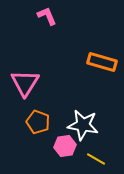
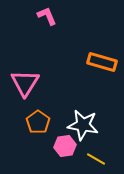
orange pentagon: rotated 15 degrees clockwise
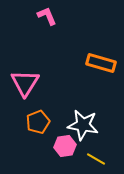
orange rectangle: moved 1 px left, 1 px down
orange pentagon: rotated 15 degrees clockwise
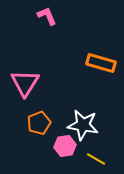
orange pentagon: moved 1 px right, 1 px down
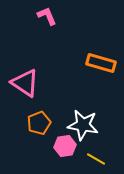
pink triangle: rotated 28 degrees counterclockwise
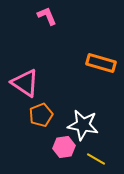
orange pentagon: moved 2 px right, 8 px up
pink hexagon: moved 1 px left, 1 px down
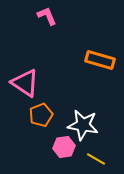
orange rectangle: moved 1 px left, 3 px up
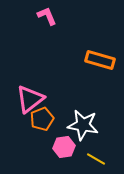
pink triangle: moved 5 px right, 16 px down; rotated 48 degrees clockwise
orange pentagon: moved 1 px right, 4 px down
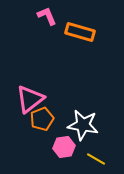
orange rectangle: moved 20 px left, 28 px up
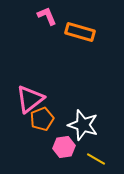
white star: rotated 8 degrees clockwise
